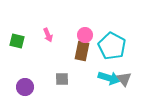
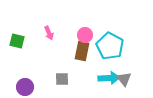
pink arrow: moved 1 px right, 2 px up
cyan pentagon: moved 2 px left
cyan arrow: rotated 20 degrees counterclockwise
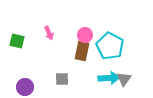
gray triangle: rotated 14 degrees clockwise
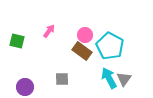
pink arrow: moved 2 px up; rotated 120 degrees counterclockwise
brown rectangle: rotated 66 degrees counterclockwise
cyan arrow: rotated 115 degrees counterclockwise
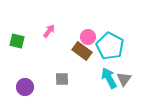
pink circle: moved 3 px right, 2 px down
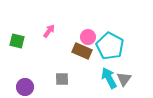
brown rectangle: rotated 12 degrees counterclockwise
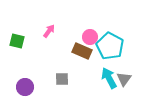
pink circle: moved 2 px right
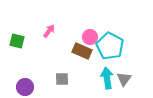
cyan arrow: moved 2 px left; rotated 20 degrees clockwise
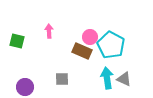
pink arrow: rotated 40 degrees counterclockwise
cyan pentagon: moved 1 px right, 1 px up
gray triangle: rotated 42 degrees counterclockwise
